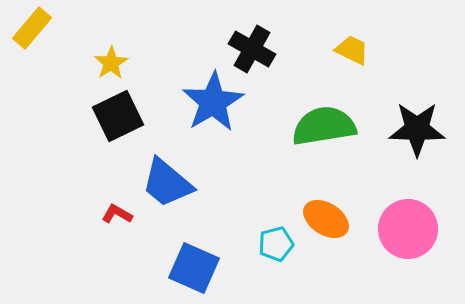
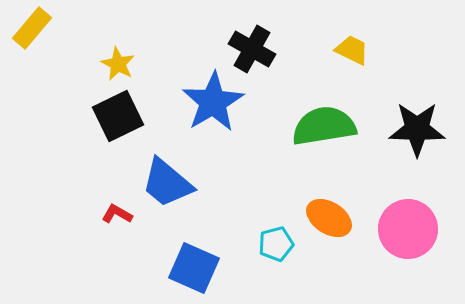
yellow star: moved 7 px right, 1 px down; rotated 12 degrees counterclockwise
orange ellipse: moved 3 px right, 1 px up
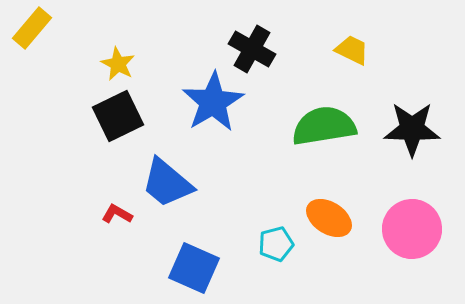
black star: moved 5 px left
pink circle: moved 4 px right
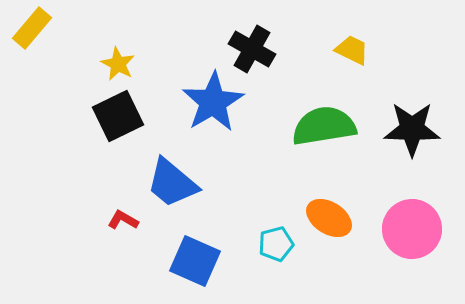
blue trapezoid: moved 5 px right
red L-shape: moved 6 px right, 6 px down
blue square: moved 1 px right, 7 px up
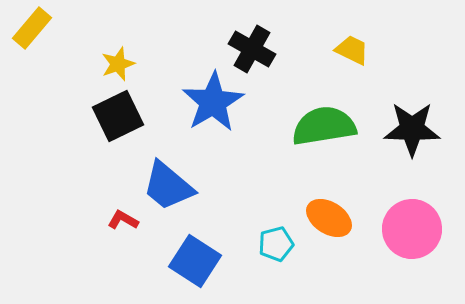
yellow star: rotated 24 degrees clockwise
blue trapezoid: moved 4 px left, 3 px down
blue square: rotated 9 degrees clockwise
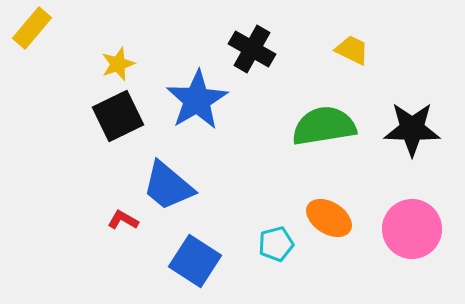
blue star: moved 16 px left, 2 px up
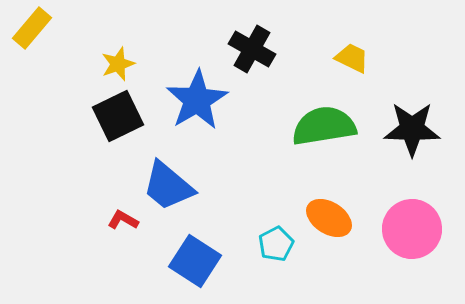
yellow trapezoid: moved 8 px down
cyan pentagon: rotated 12 degrees counterclockwise
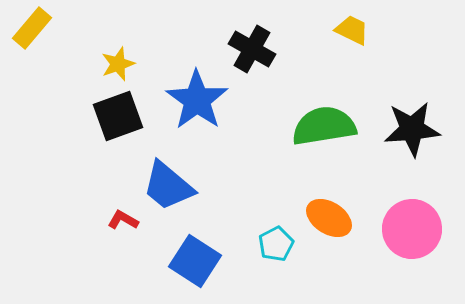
yellow trapezoid: moved 28 px up
blue star: rotated 6 degrees counterclockwise
black square: rotated 6 degrees clockwise
black star: rotated 6 degrees counterclockwise
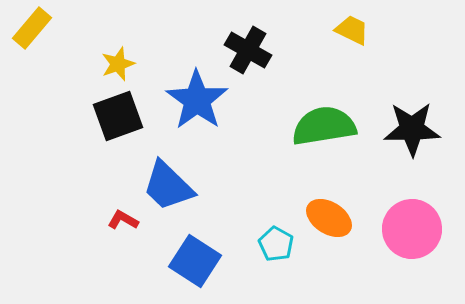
black cross: moved 4 px left, 1 px down
black star: rotated 4 degrees clockwise
blue trapezoid: rotated 4 degrees clockwise
cyan pentagon: rotated 16 degrees counterclockwise
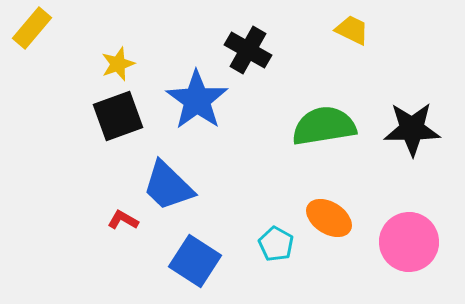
pink circle: moved 3 px left, 13 px down
